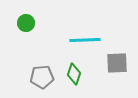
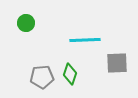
green diamond: moved 4 px left
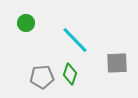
cyan line: moved 10 px left; rotated 48 degrees clockwise
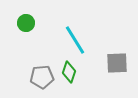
cyan line: rotated 12 degrees clockwise
green diamond: moved 1 px left, 2 px up
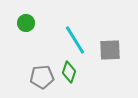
gray square: moved 7 px left, 13 px up
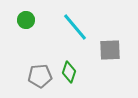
green circle: moved 3 px up
cyan line: moved 13 px up; rotated 8 degrees counterclockwise
gray pentagon: moved 2 px left, 1 px up
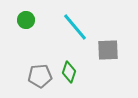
gray square: moved 2 px left
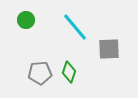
gray square: moved 1 px right, 1 px up
gray pentagon: moved 3 px up
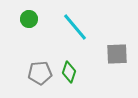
green circle: moved 3 px right, 1 px up
gray square: moved 8 px right, 5 px down
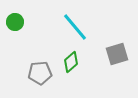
green circle: moved 14 px left, 3 px down
gray square: rotated 15 degrees counterclockwise
green diamond: moved 2 px right, 10 px up; rotated 30 degrees clockwise
